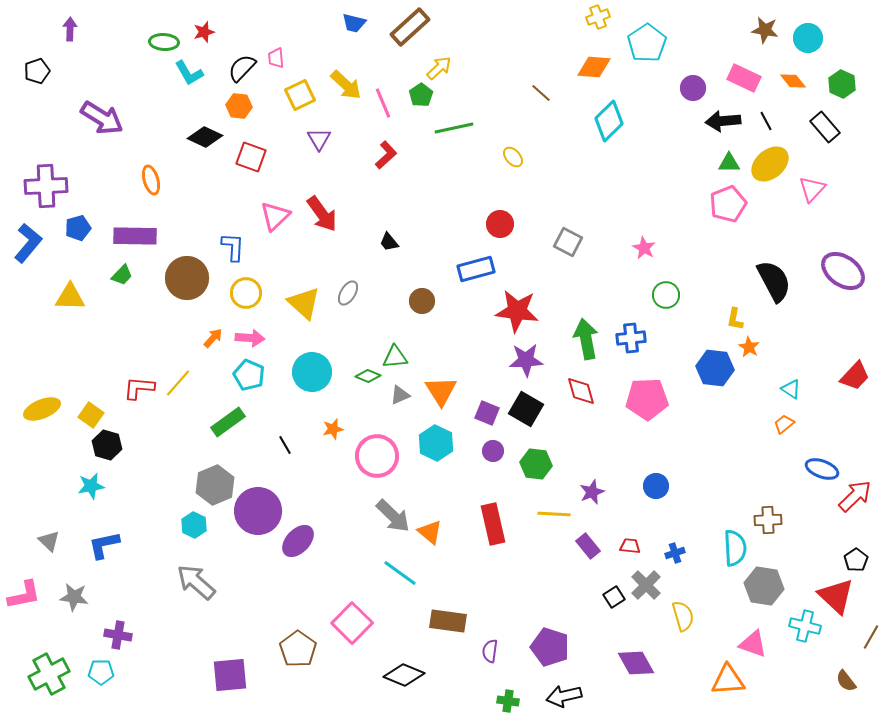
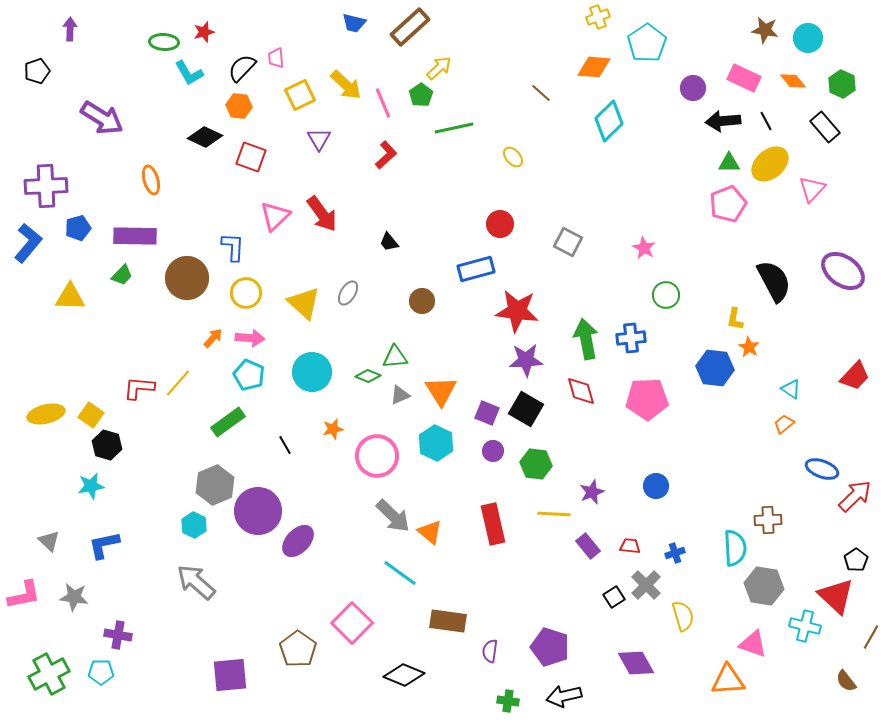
yellow ellipse at (42, 409): moved 4 px right, 5 px down; rotated 9 degrees clockwise
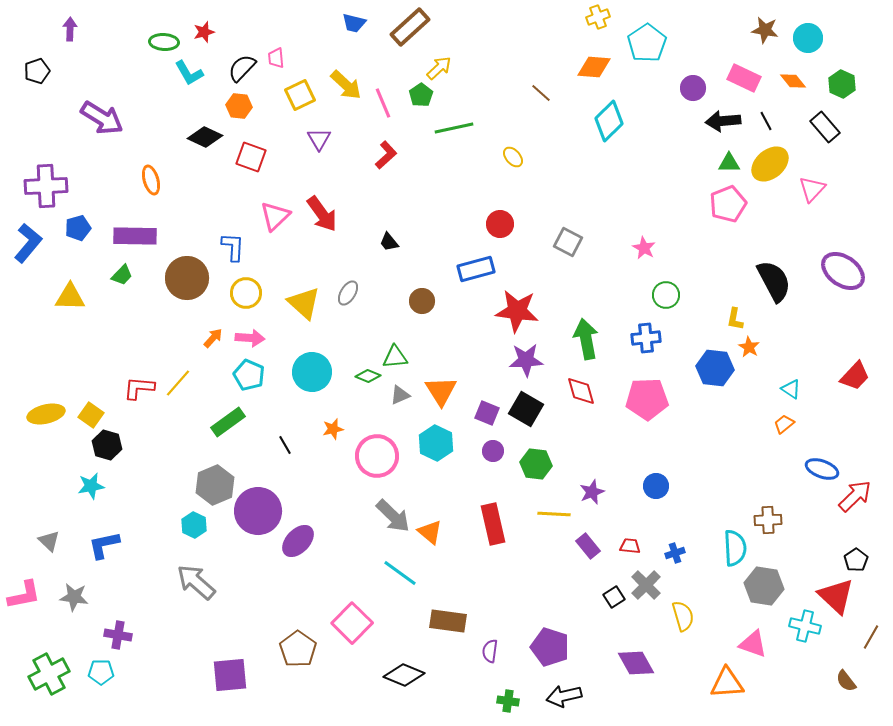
blue cross at (631, 338): moved 15 px right
orange triangle at (728, 680): moved 1 px left, 3 px down
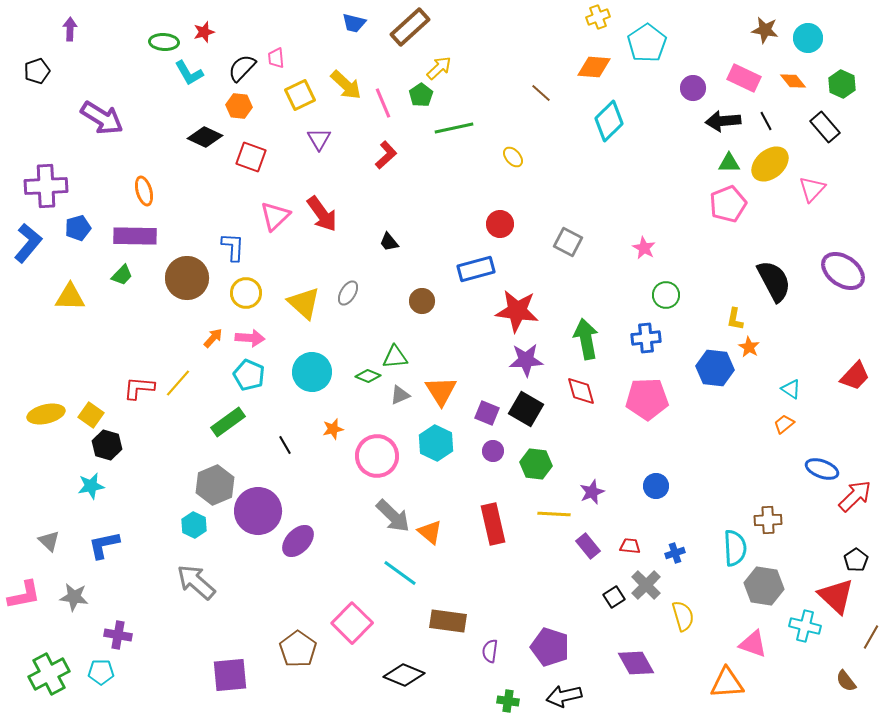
orange ellipse at (151, 180): moved 7 px left, 11 px down
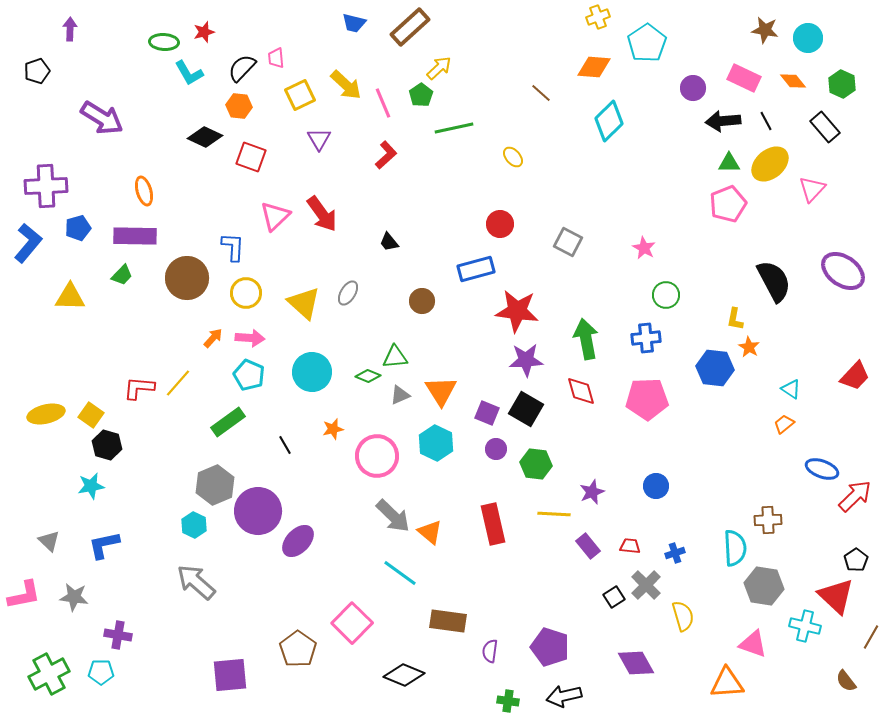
purple circle at (493, 451): moved 3 px right, 2 px up
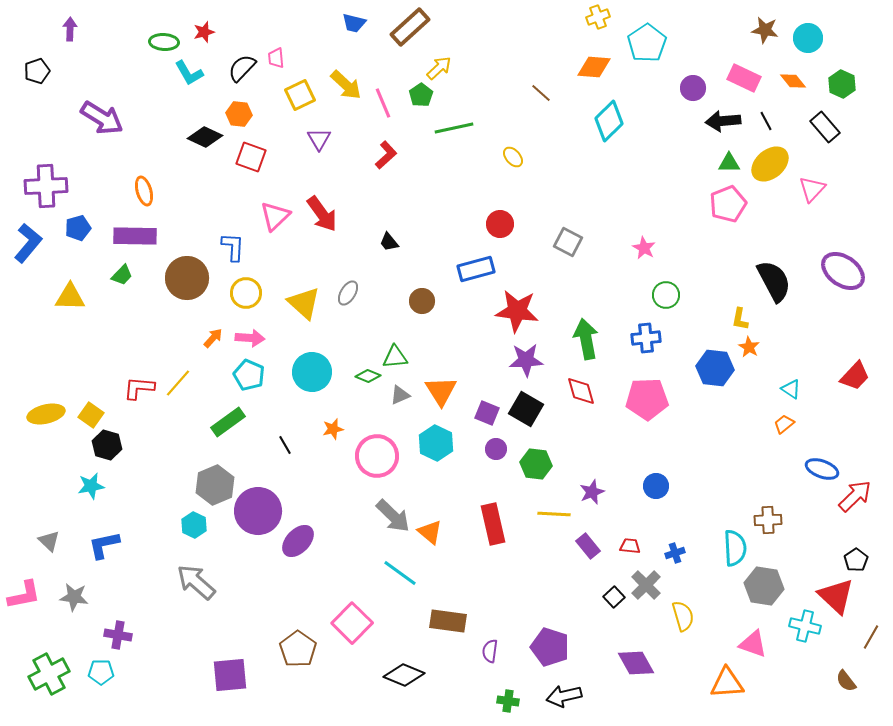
orange hexagon at (239, 106): moved 8 px down
yellow L-shape at (735, 319): moved 5 px right
black square at (614, 597): rotated 10 degrees counterclockwise
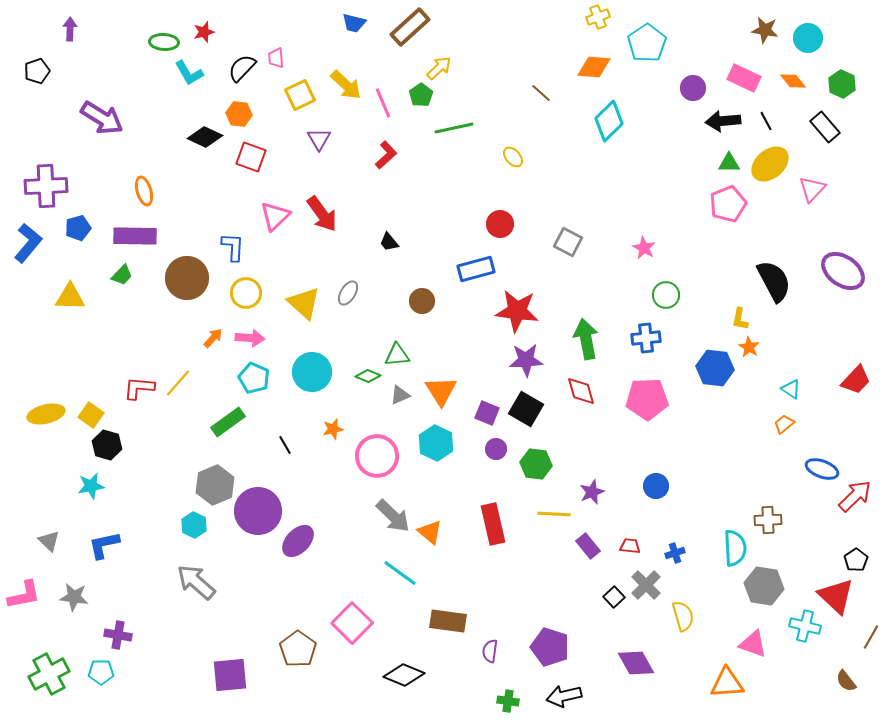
green triangle at (395, 357): moved 2 px right, 2 px up
cyan pentagon at (249, 375): moved 5 px right, 3 px down
red trapezoid at (855, 376): moved 1 px right, 4 px down
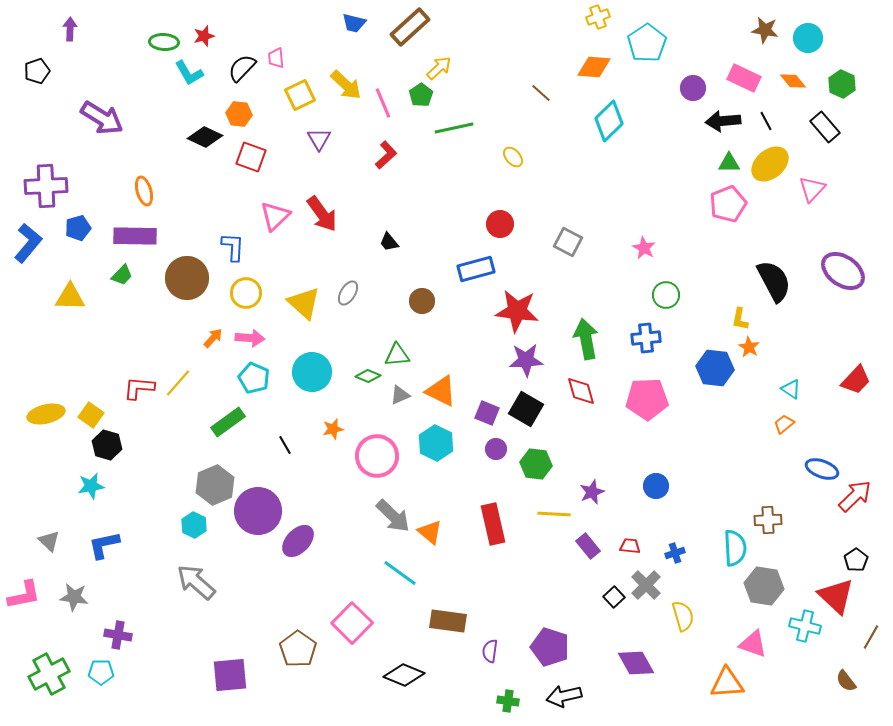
red star at (204, 32): moved 4 px down
orange triangle at (441, 391): rotated 32 degrees counterclockwise
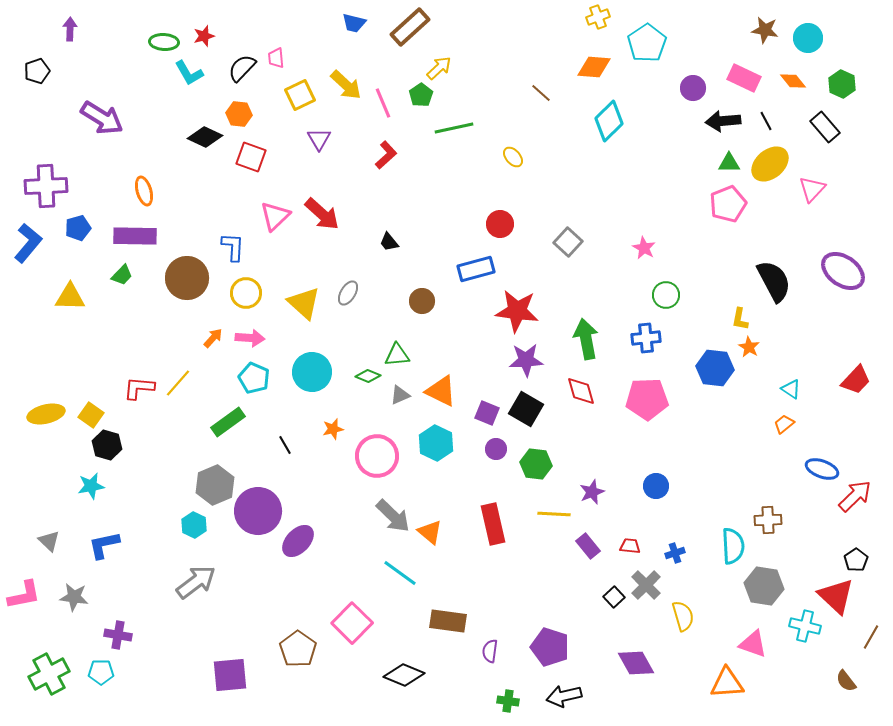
red arrow at (322, 214): rotated 12 degrees counterclockwise
gray square at (568, 242): rotated 16 degrees clockwise
cyan semicircle at (735, 548): moved 2 px left, 2 px up
gray arrow at (196, 582): rotated 102 degrees clockwise
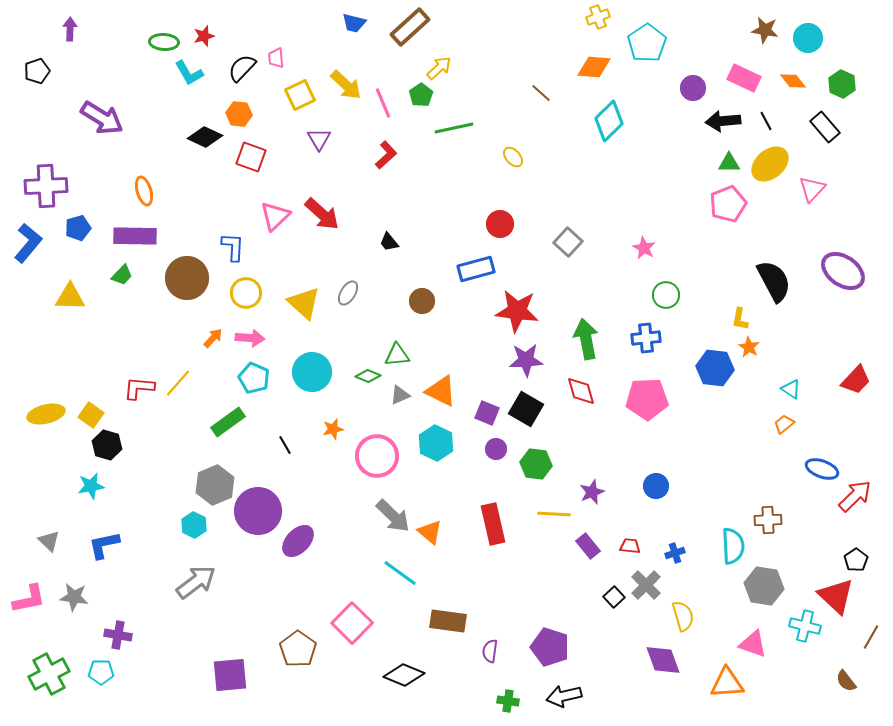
pink L-shape at (24, 595): moved 5 px right, 4 px down
purple diamond at (636, 663): moved 27 px right, 3 px up; rotated 9 degrees clockwise
